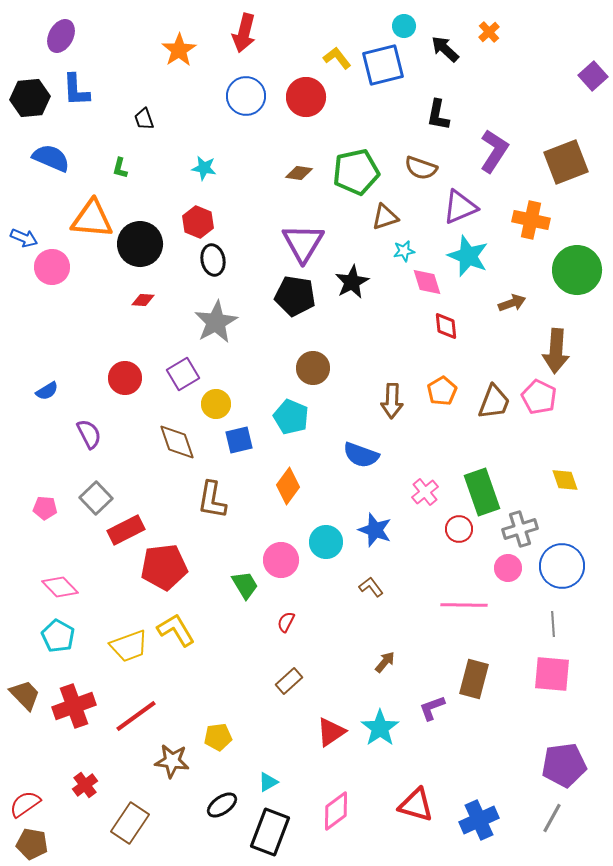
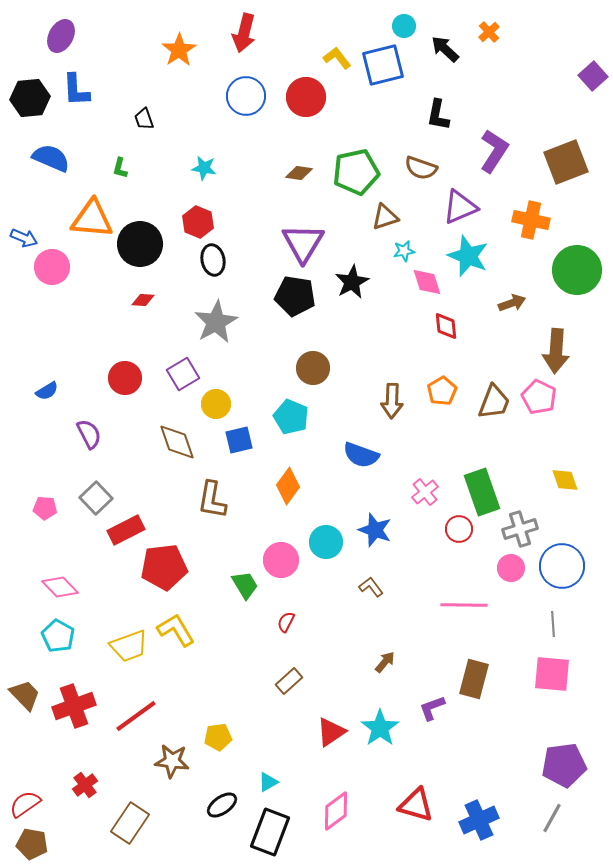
pink circle at (508, 568): moved 3 px right
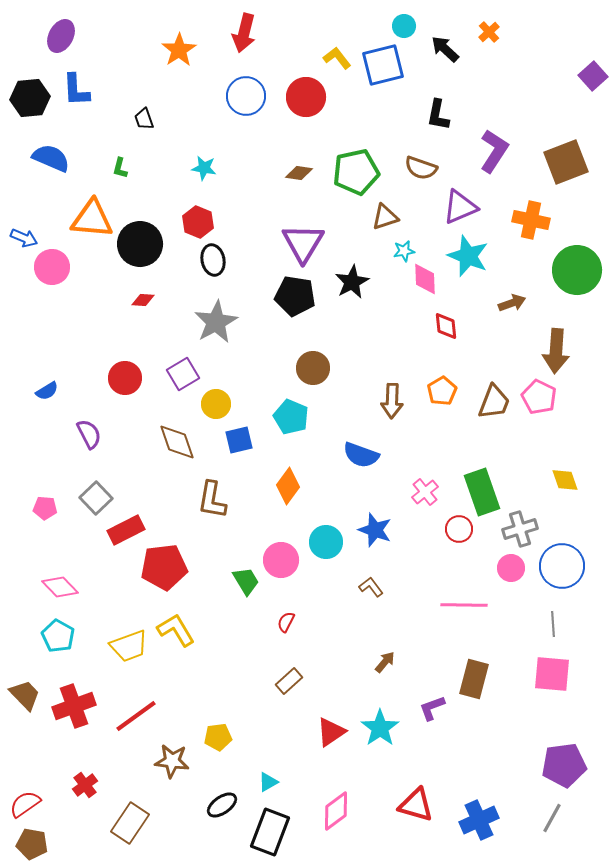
pink diamond at (427, 282): moved 2 px left, 3 px up; rotated 16 degrees clockwise
green trapezoid at (245, 585): moved 1 px right, 4 px up
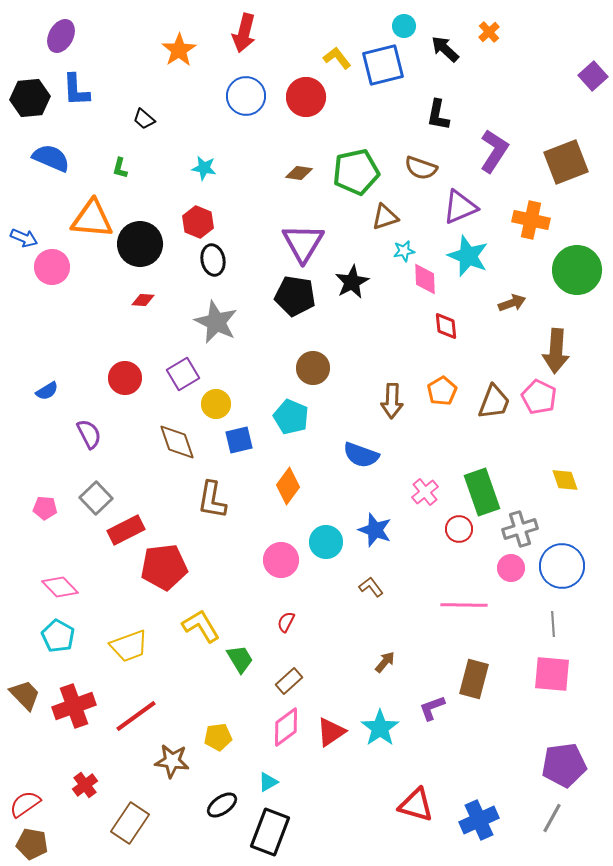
black trapezoid at (144, 119): rotated 30 degrees counterclockwise
gray star at (216, 322): rotated 18 degrees counterclockwise
green trapezoid at (246, 581): moved 6 px left, 78 px down
yellow L-shape at (176, 630): moved 25 px right, 4 px up
pink diamond at (336, 811): moved 50 px left, 84 px up
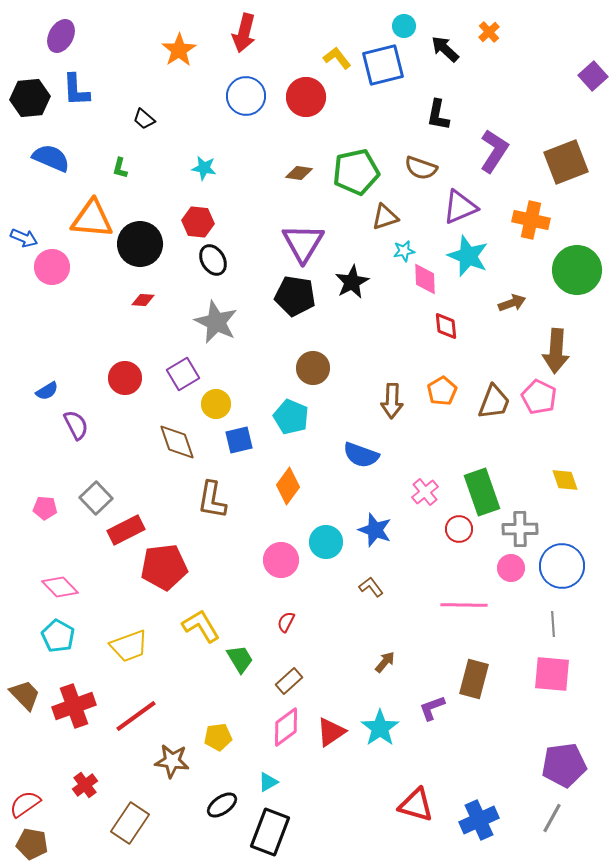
red hexagon at (198, 222): rotated 16 degrees counterclockwise
black ellipse at (213, 260): rotated 20 degrees counterclockwise
purple semicircle at (89, 434): moved 13 px left, 9 px up
gray cross at (520, 529): rotated 16 degrees clockwise
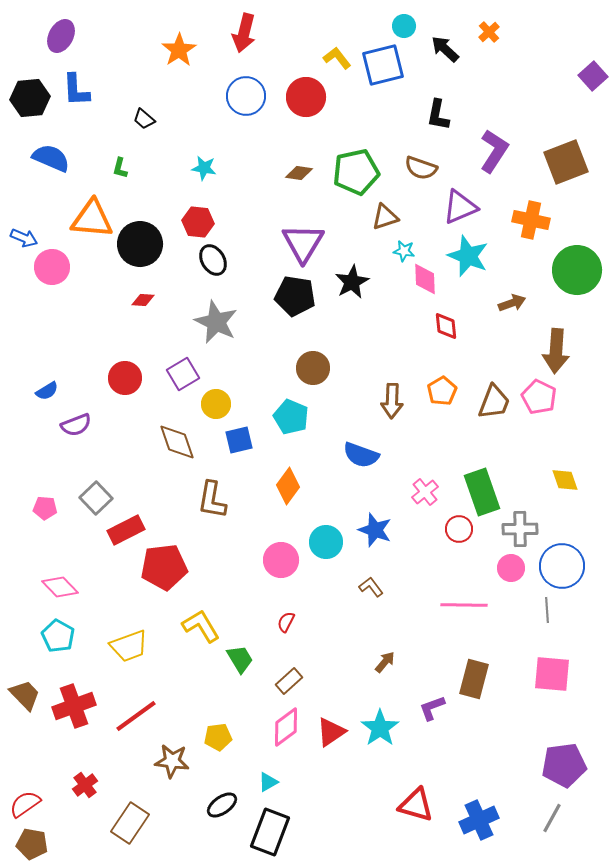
cyan star at (404, 251): rotated 20 degrees clockwise
purple semicircle at (76, 425): rotated 96 degrees clockwise
gray line at (553, 624): moved 6 px left, 14 px up
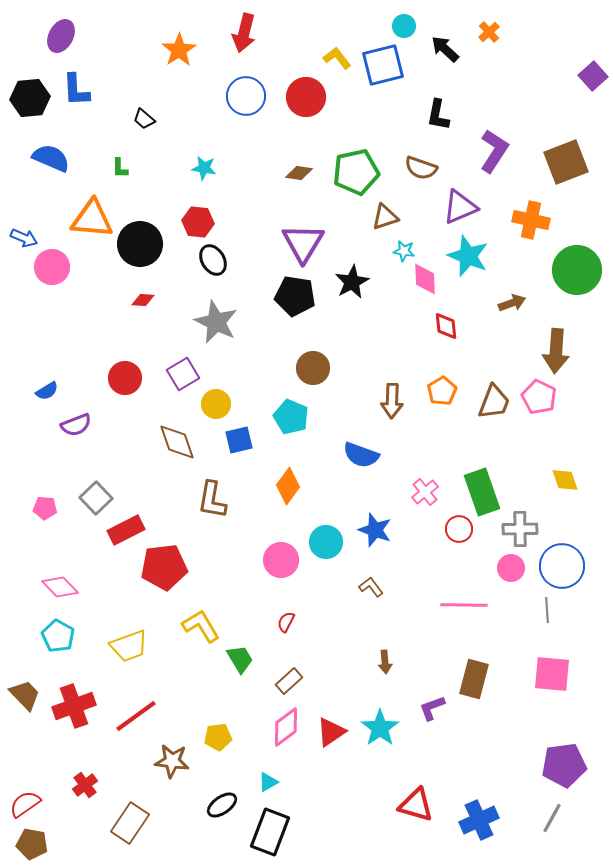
green L-shape at (120, 168): rotated 15 degrees counterclockwise
brown arrow at (385, 662): rotated 135 degrees clockwise
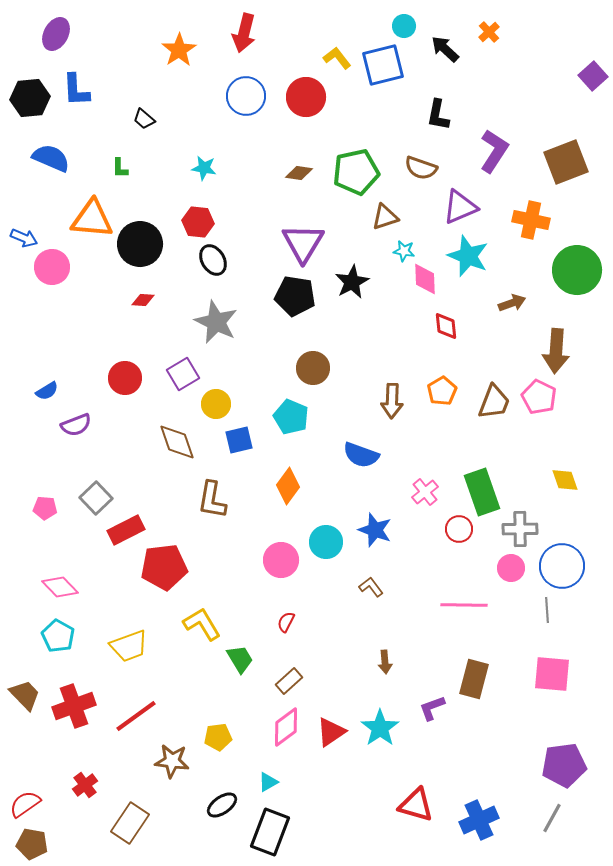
purple ellipse at (61, 36): moved 5 px left, 2 px up
yellow L-shape at (201, 626): moved 1 px right, 2 px up
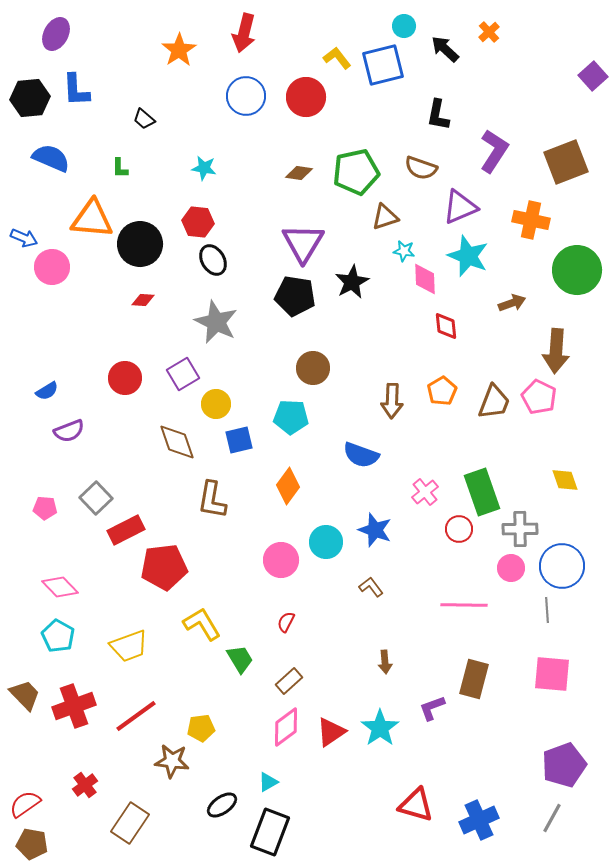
cyan pentagon at (291, 417): rotated 20 degrees counterclockwise
purple semicircle at (76, 425): moved 7 px left, 6 px down
yellow pentagon at (218, 737): moved 17 px left, 9 px up
purple pentagon at (564, 765): rotated 12 degrees counterclockwise
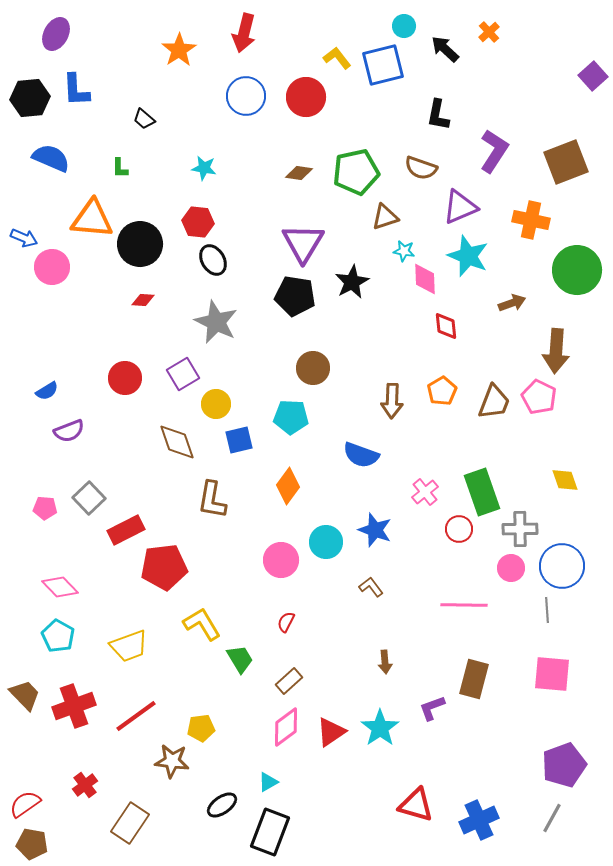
gray square at (96, 498): moved 7 px left
